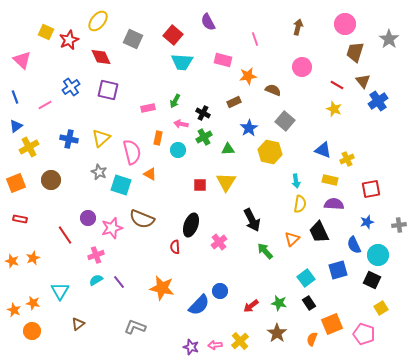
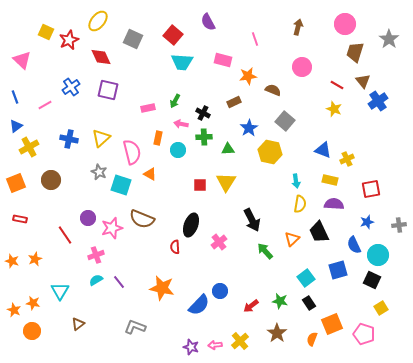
green cross at (204, 137): rotated 28 degrees clockwise
orange star at (33, 258): moved 2 px right, 1 px down
green star at (279, 303): moved 1 px right, 2 px up
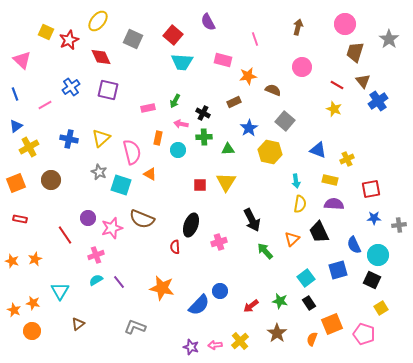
blue line at (15, 97): moved 3 px up
blue triangle at (323, 150): moved 5 px left
blue star at (367, 222): moved 7 px right, 4 px up; rotated 16 degrees clockwise
pink cross at (219, 242): rotated 21 degrees clockwise
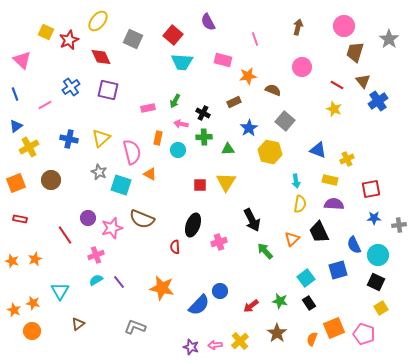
pink circle at (345, 24): moved 1 px left, 2 px down
black ellipse at (191, 225): moved 2 px right
black square at (372, 280): moved 4 px right, 2 px down
orange square at (332, 324): moved 2 px right, 4 px down
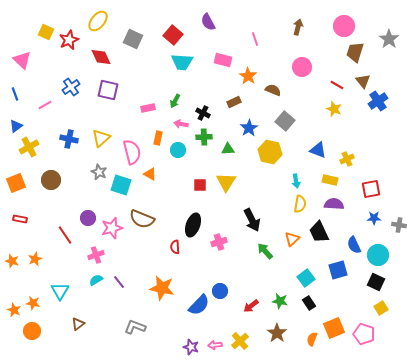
orange star at (248, 76): rotated 30 degrees counterclockwise
gray cross at (399, 225): rotated 16 degrees clockwise
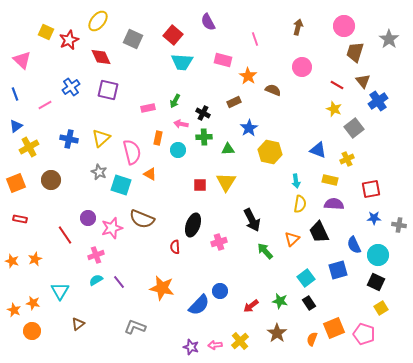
gray square at (285, 121): moved 69 px right, 7 px down; rotated 12 degrees clockwise
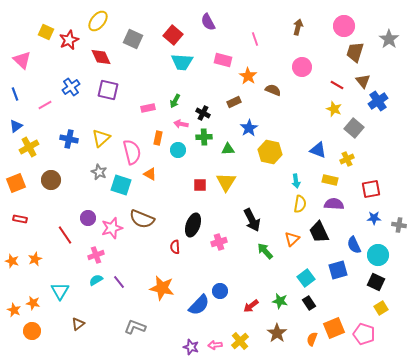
gray square at (354, 128): rotated 12 degrees counterclockwise
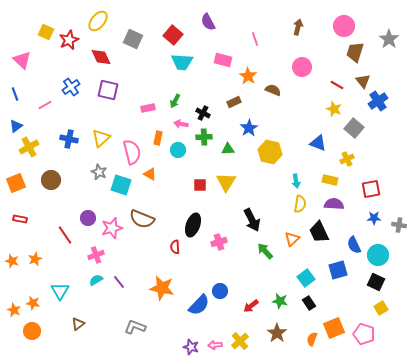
blue triangle at (318, 150): moved 7 px up
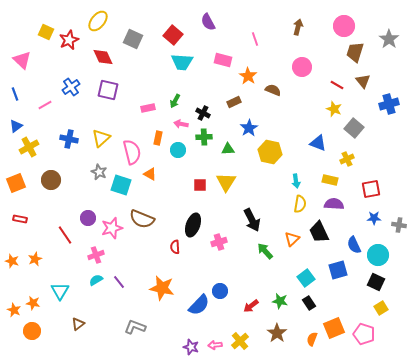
red diamond at (101, 57): moved 2 px right
blue cross at (378, 101): moved 11 px right, 3 px down; rotated 18 degrees clockwise
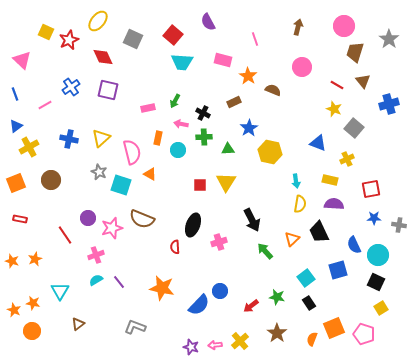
green star at (280, 301): moved 3 px left, 4 px up
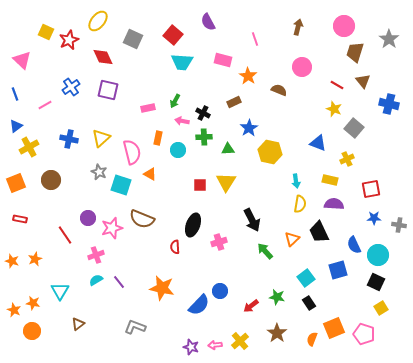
brown semicircle at (273, 90): moved 6 px right
blue cross at (389, 104): rotated 30 degrees clockwise
pink arrow at (181, 124): moved 1 px right, 3 px up
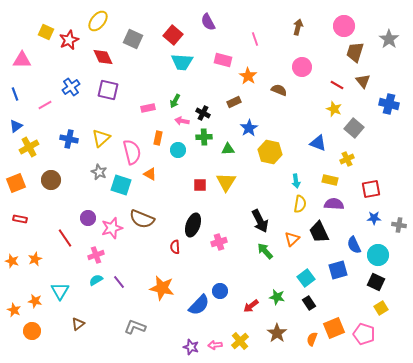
pink triangle at (22, 60): rotated 42 degrees counterclockwise
black arrow at (252, 220): moved 8 px right, 1 px down
red line at (65, 235): moved 3 px down
orange star at (33, 303): moved 2 px right, 2 px up
